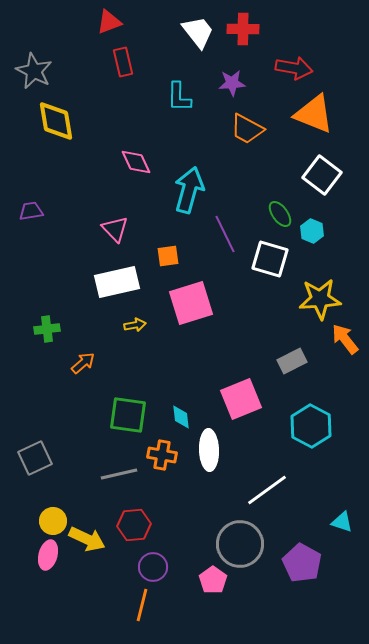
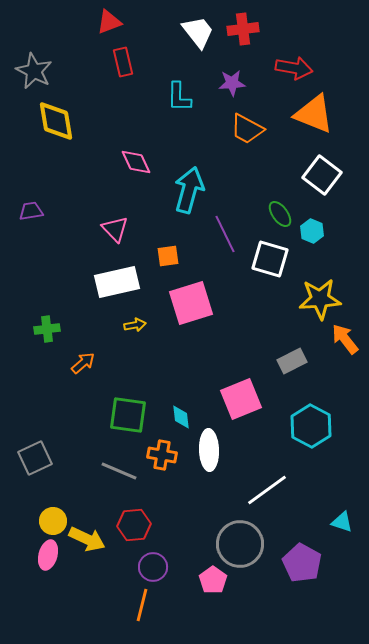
red cross at (243, 29): rotated 8 degrees counterclockwise
gray line at (119, 474): moved 3 px up; rotated 36 degrees clockwise
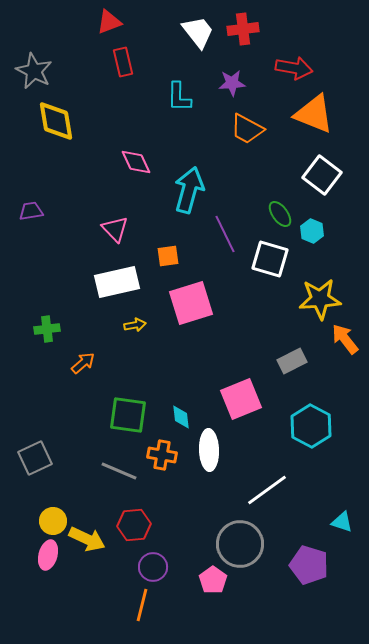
purple pentagon at (302, 563): moved 7 px right, 2 px down; rotated 12 degrees counterclockwise
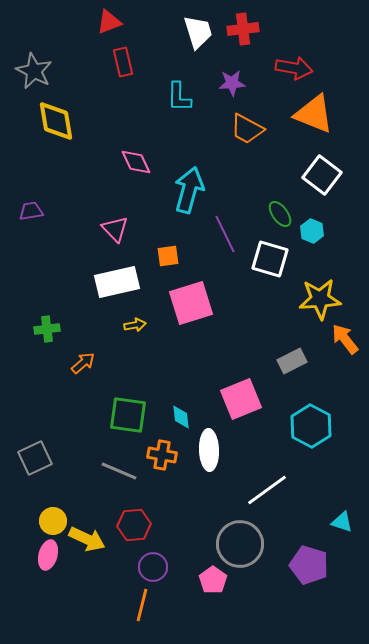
white trapezoid at (198, 32): rotated 21 degrees clockwise
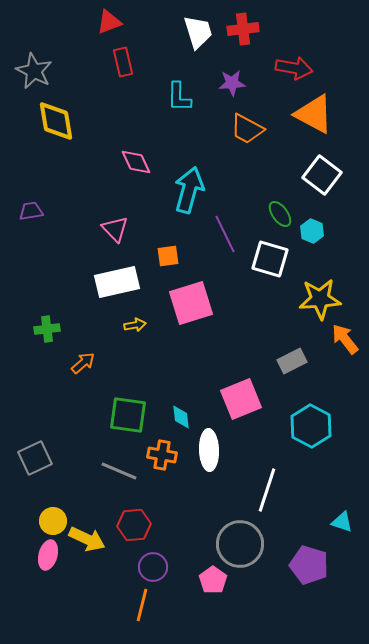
orange triangle at (314, 114): rotated 6 degrees clockwise
white line at (267, 490): rotated 36 degrees counterclockwise
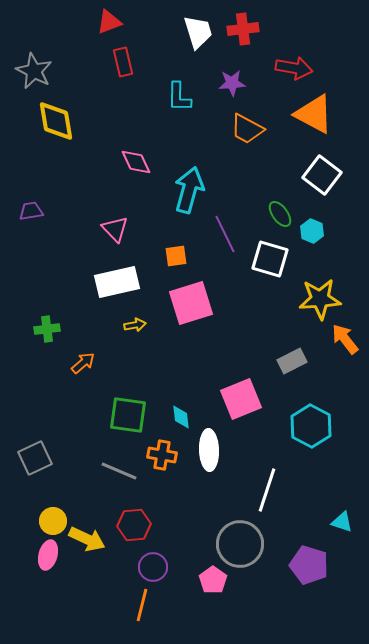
orange square at (168, 256): moved 8 px right
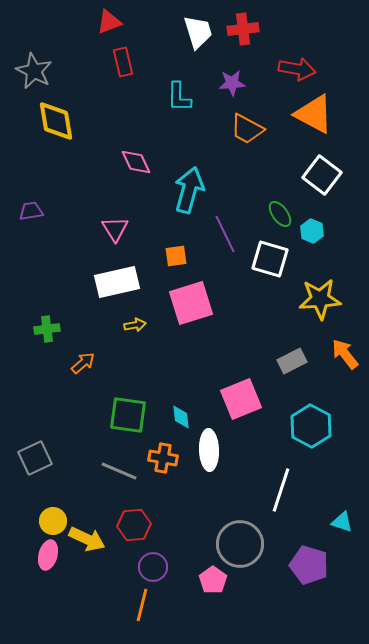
red arrow at (294, 68): moved 3 px right, 1 px down
pink triangle at (115, 229): rotated 12 degrees clockwise
orange arrow at (345, 339): moved 15 px down
orange cross at (162, 455): moved 1 px right, 3 px down
white line at (267, 490): moved 14 px right
